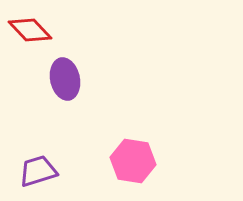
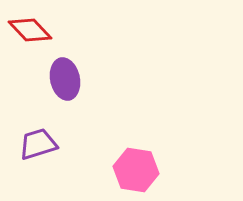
pink hexagon: moved 3 px right, 9 px down
purple trapezoid: moved 27 px up
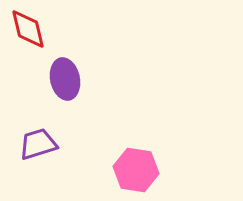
red diamond: moved 2 px left, 1 px up; rotated 30 degrees clockwise
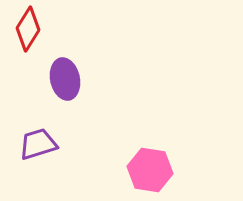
red diamond: rotated 45 degrees clockwise
pink hexagon: moved 14 px right
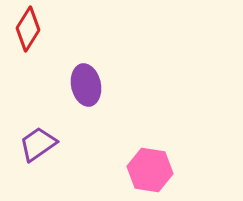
purple ellipse: moved 21 px right, 6 px down
purple trapezoid: rotated 18 degrees counterclockwise
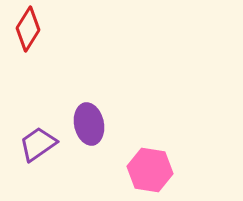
purple ellipse: moved 3 px right, 39 px down
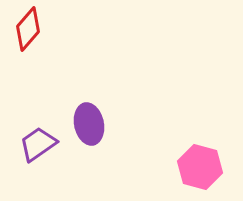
red diamond: rotated 9 degrees clockwise
pink hexagon: moved 50 px right, 3 px up; rotated 6 degrees clockwise
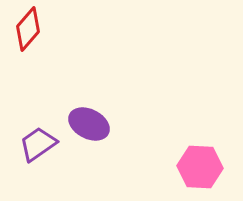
purple ellipse: rotated 51 degrees counterclockwise
pink hexagon: rotated 12 degrees counterclockwise
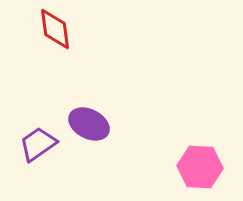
red diamond: moved 27 px right; rotated 48 degrees counterclockwise
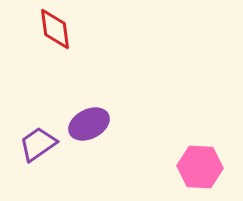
purple ellipse: rotated 54 degrees counterclockwise
